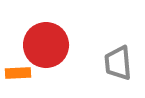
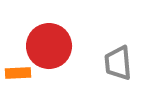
red circle: moved 3 px right, 1 px down
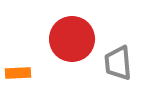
red circle: moved 23 px right, 7 px up
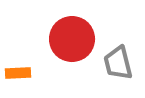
gray trapezoid: rotated 9 degrees counterclockwise
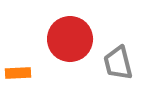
red circle: moved 2 px left
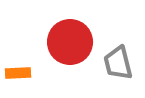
red circle: moved 3 px down
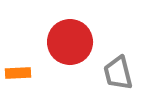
gray trapezoid: moved 10 px down
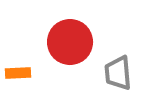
gray trapezoid: rotated 9 degrees clockwise
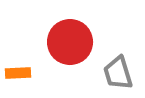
gray trapezoid: rotated 12 degrees counterclockwise
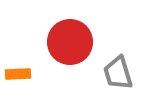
orange rectangle: moved 1 px down
